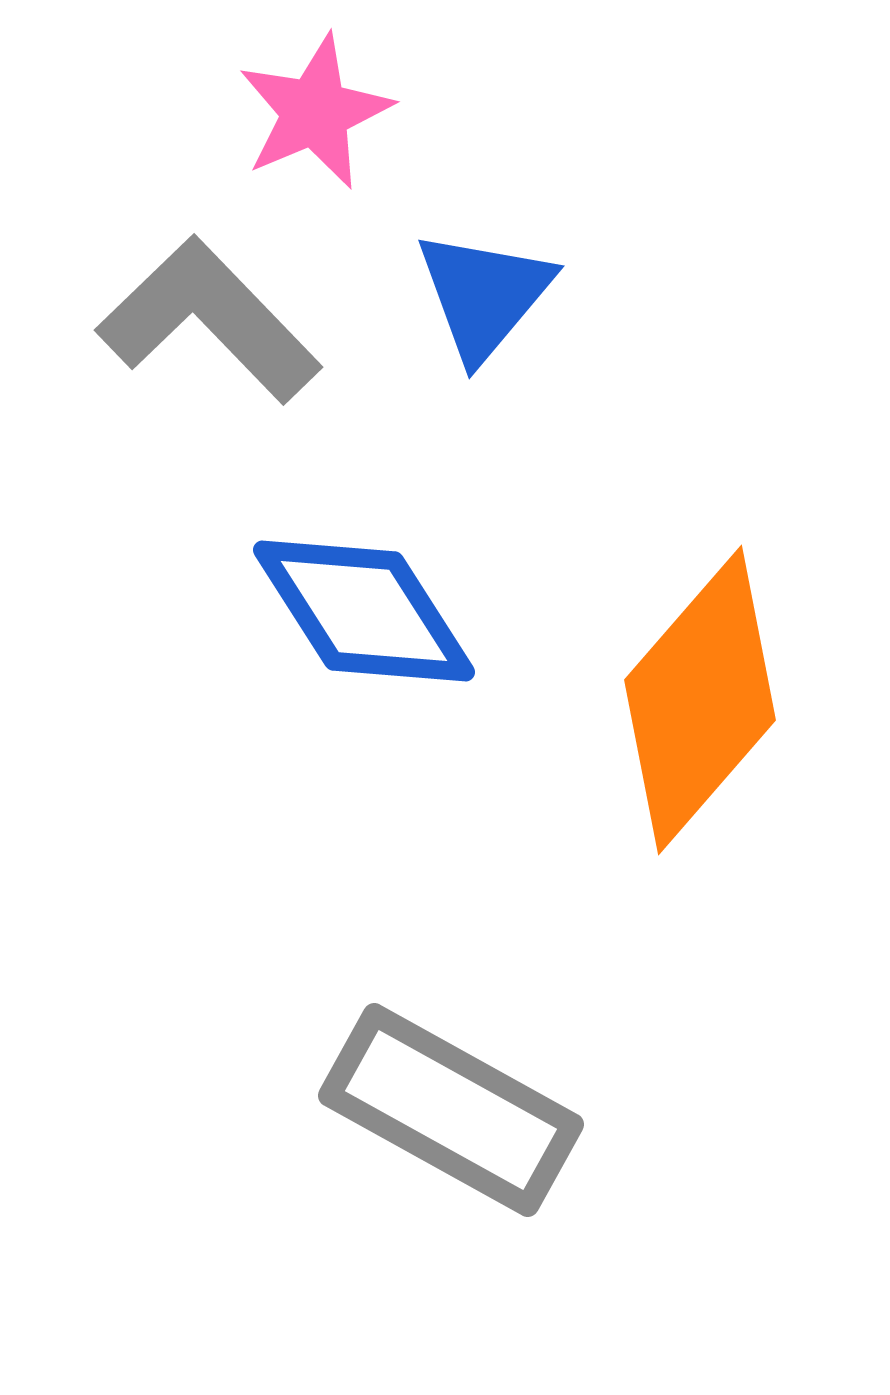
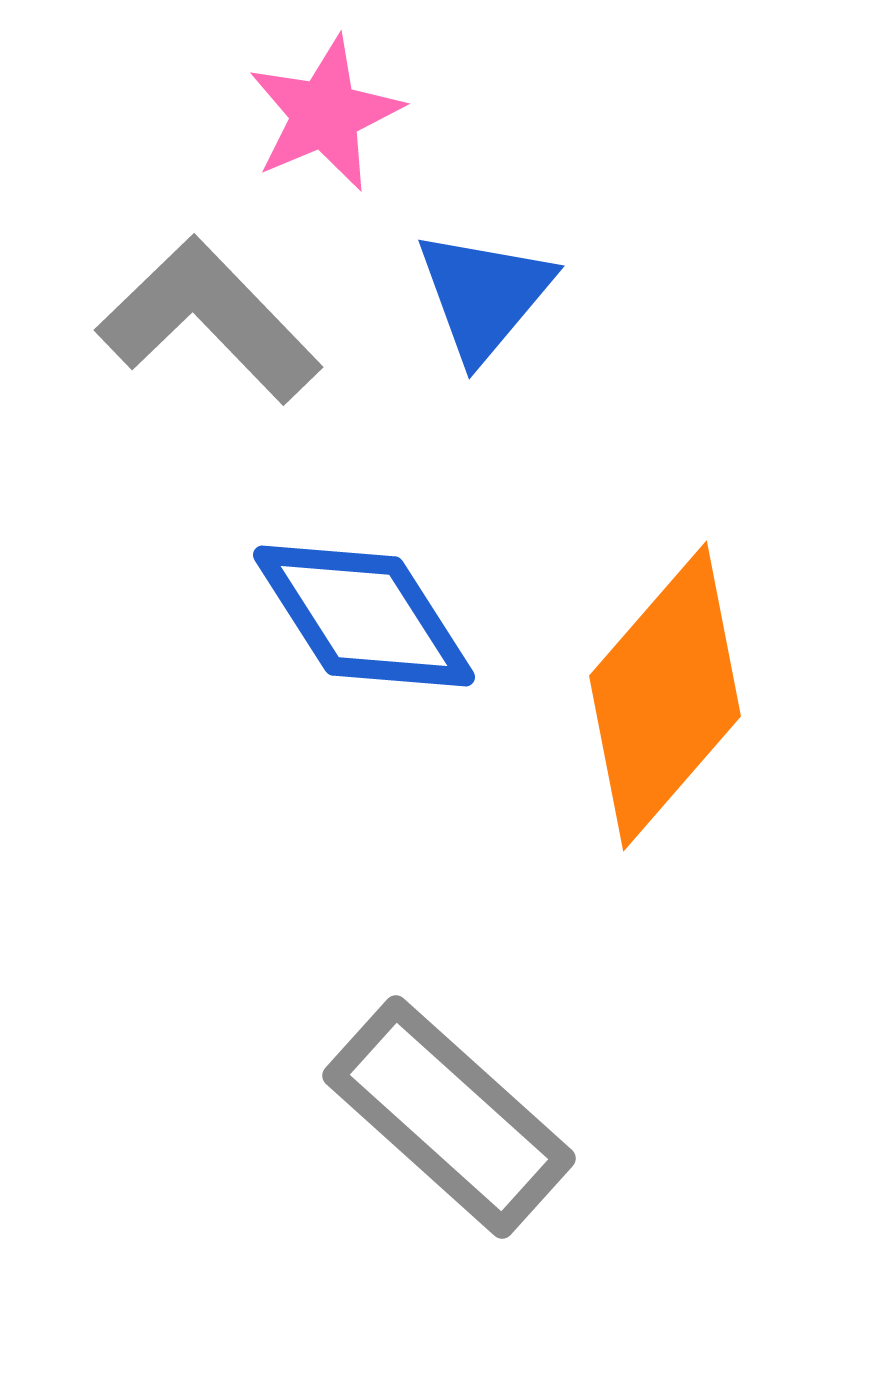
pink star: moved 10 px right, 2 px down
blue diamond: moved 5 px down
orange diamond: moved 35 px left, 4 px up
gray rectangle: moved 2 px left, 7 px down; rotated 13 degrees clockwise
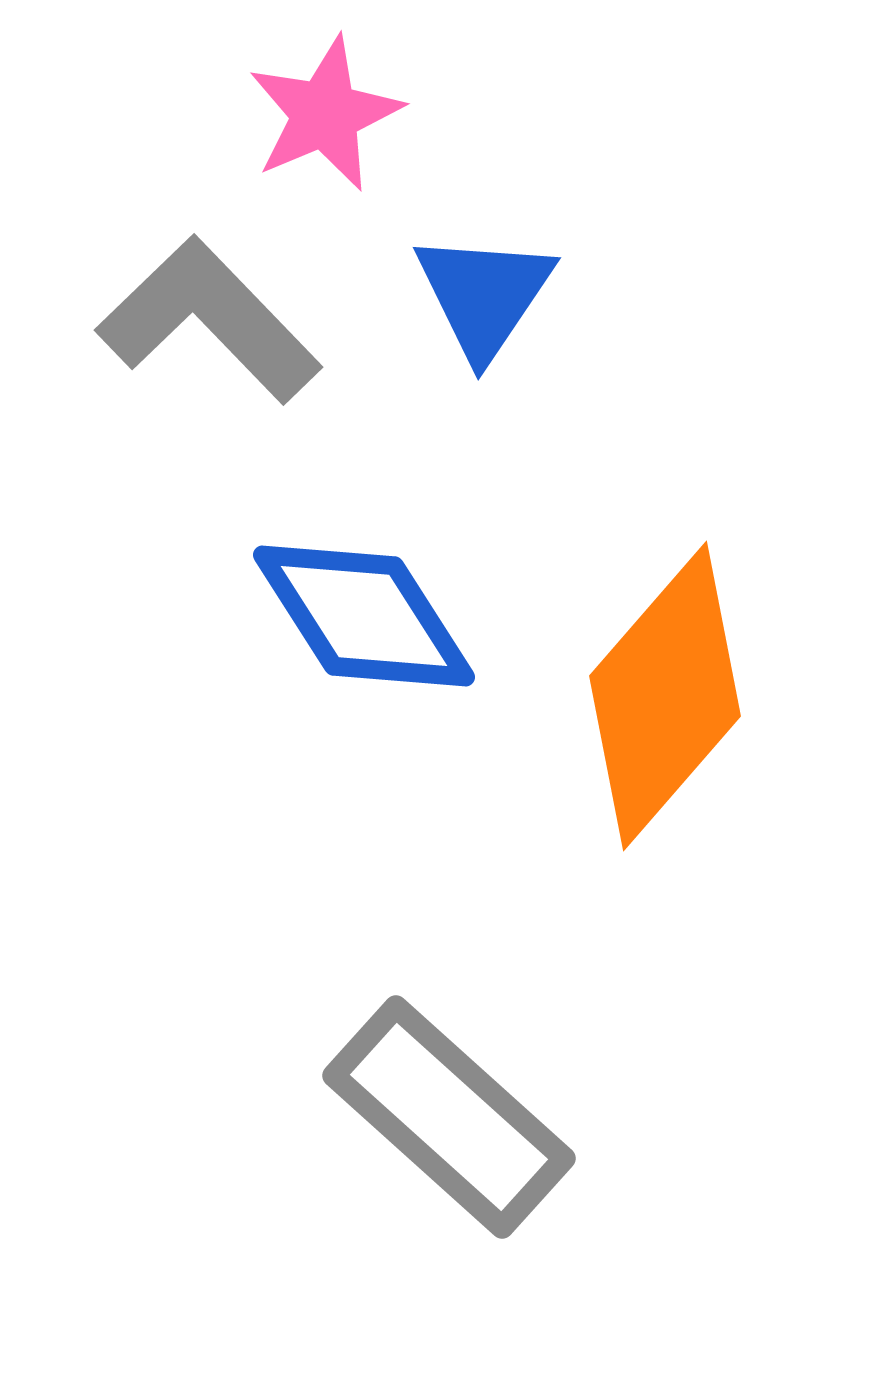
blue triangle: rotated 6 degrees counterclockwise
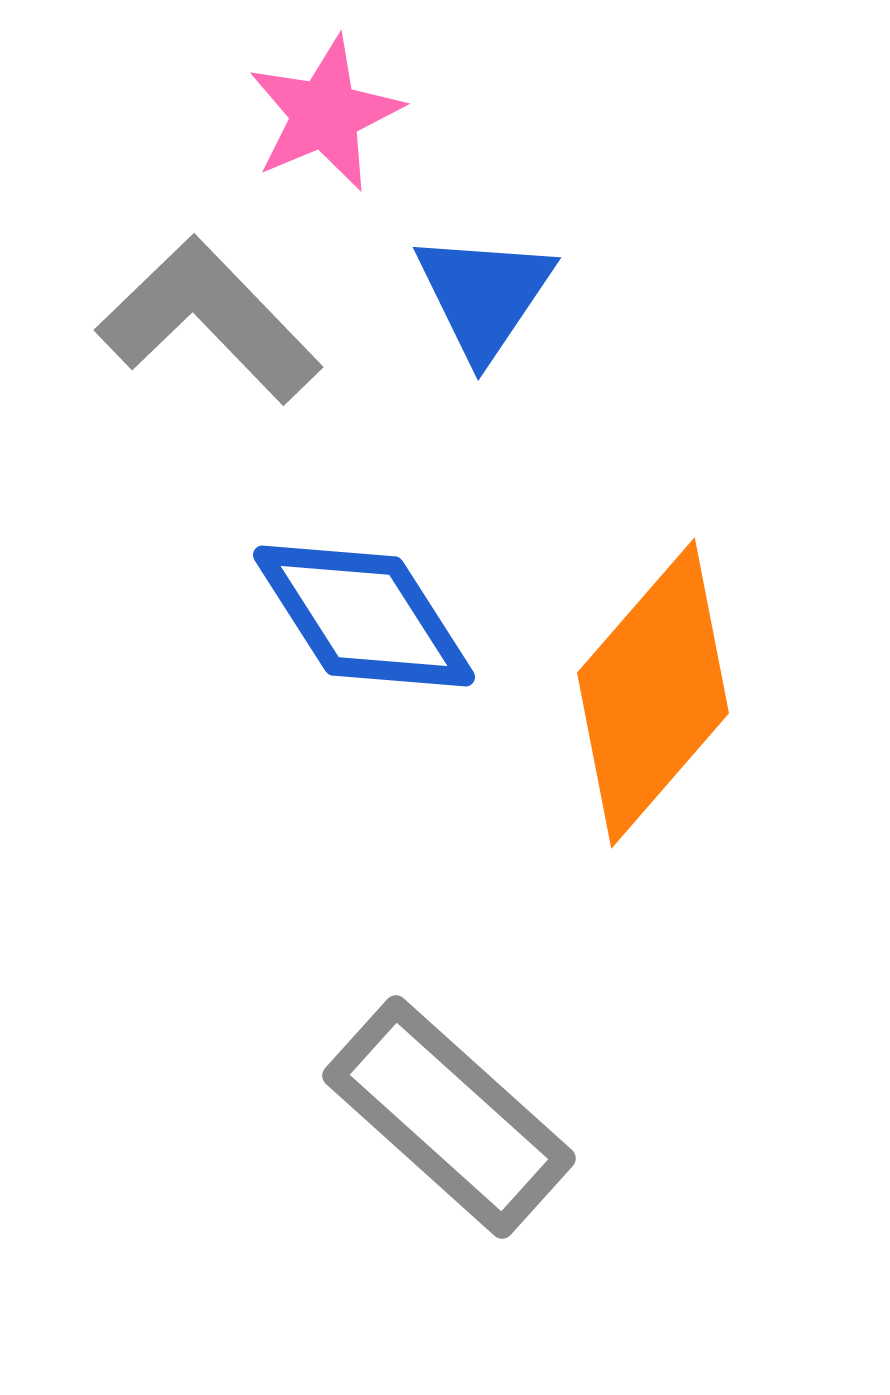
orange diamond: moved 12 px left, 3 px up
